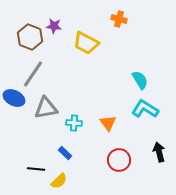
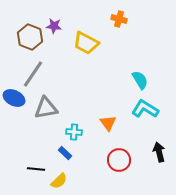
cyan cross: moved 9 px down
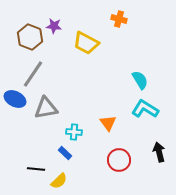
blue ellipse: moved 1 px right, 1 px down
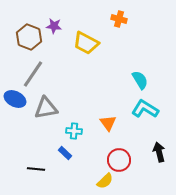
brown hexagon: moved 1 px left
cyan cross: moved 1 px up
yellow semicircle: moved 46 px right
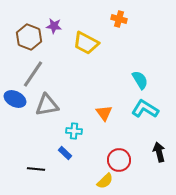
gray triangle: moved 1 px right, 3 px up
orange triangle: moved 4 px left, 10 px up
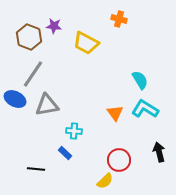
orange triangle: moved 11 px right
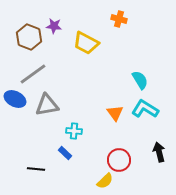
gray line: rotated 20 degrees clockwise
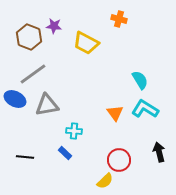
black line: moved 11 px left, 12 px up
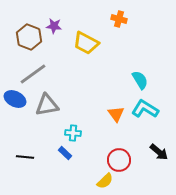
orange triangle: moved 1 px right, 1 px down
cyan cross: moved 1 px left, 2 px down
black arrow: rotated 144 degrees clockwise
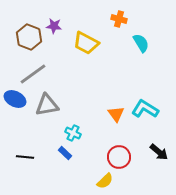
cyan semicircle: moved 1 px right, 37 px up
cyan cross: rotated 21 degrees clockwise
red circle: moved 3 px up
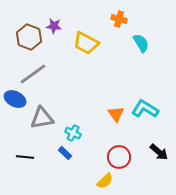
gray triangle: moved 5 px left, 13 px down
